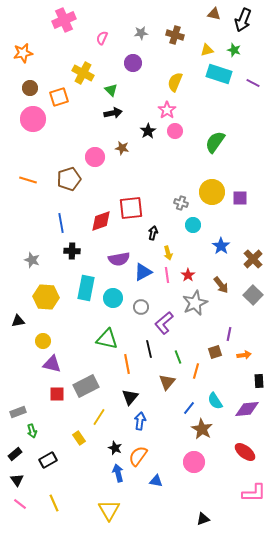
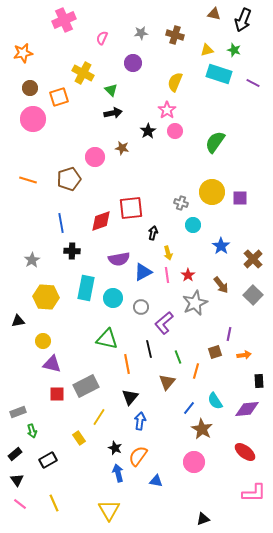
gray star at (32, 260): rotated 21 degrees clockwise
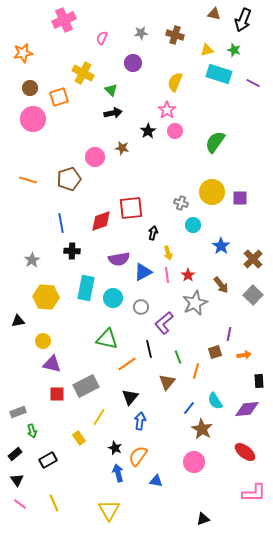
orange line at (127, 364): rotated 66 degrees clockwise
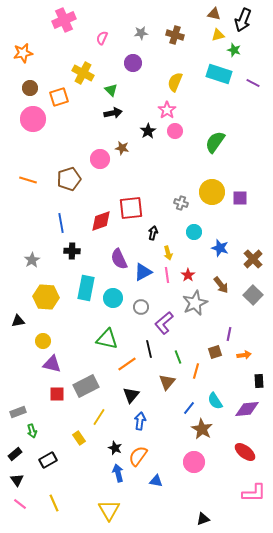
yellow triangle at (207, 50): moved 11 px right, 15 px up
pink circle at (95, 157): moved 5 px right, 2 px down
cyan circle at (193, 225): moved 1 px right, 7 px down
blue star at (221, 246): moved 1 px left, 2 px down; rotated 18 degrees counterclockwise
purple semicircle at (119, 259): rotated 75 degrees clockwise
black triangle at (130, 397): moved 1 px right, 2 px up
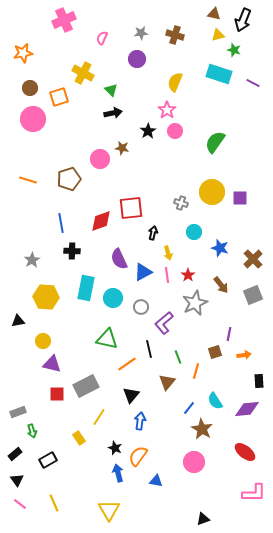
purple circle at (133, 63): moved 4 px right, 4 px up
gray square at (253, 295): rotated 24 degrees clockwise
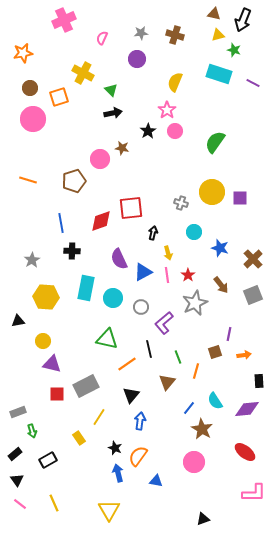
brown pentagon at (69, 179): moved 5 px right, 2 px down
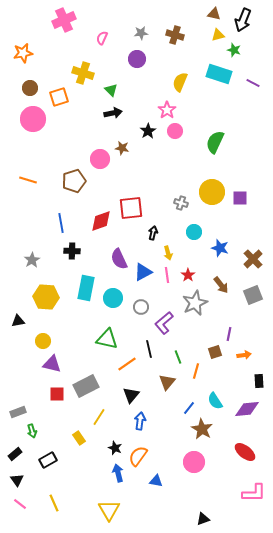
yellow cross at (83, 73): rotated 10 degrees counterclockwise
yellow semicircle at (175, 82): moved 5 px right
green semicircle at (215, 142): rotated 10 degrees counterclockwise
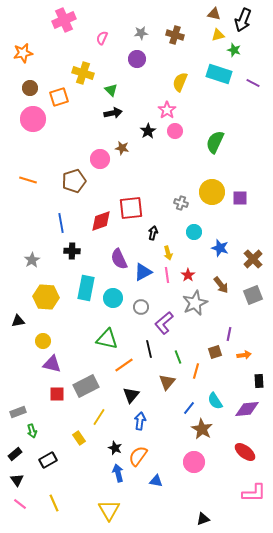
orange line at (127, 364): moved 3 px left, 1 px down
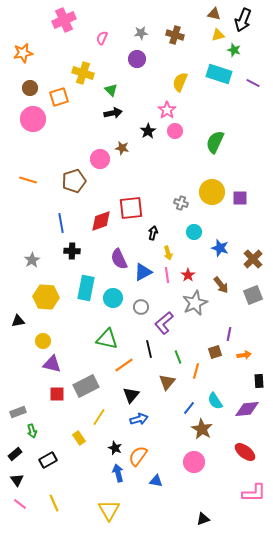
blue arrow at (140, 421): moved 1 px left, 2 px up; rotated 66 degrees clockwise
